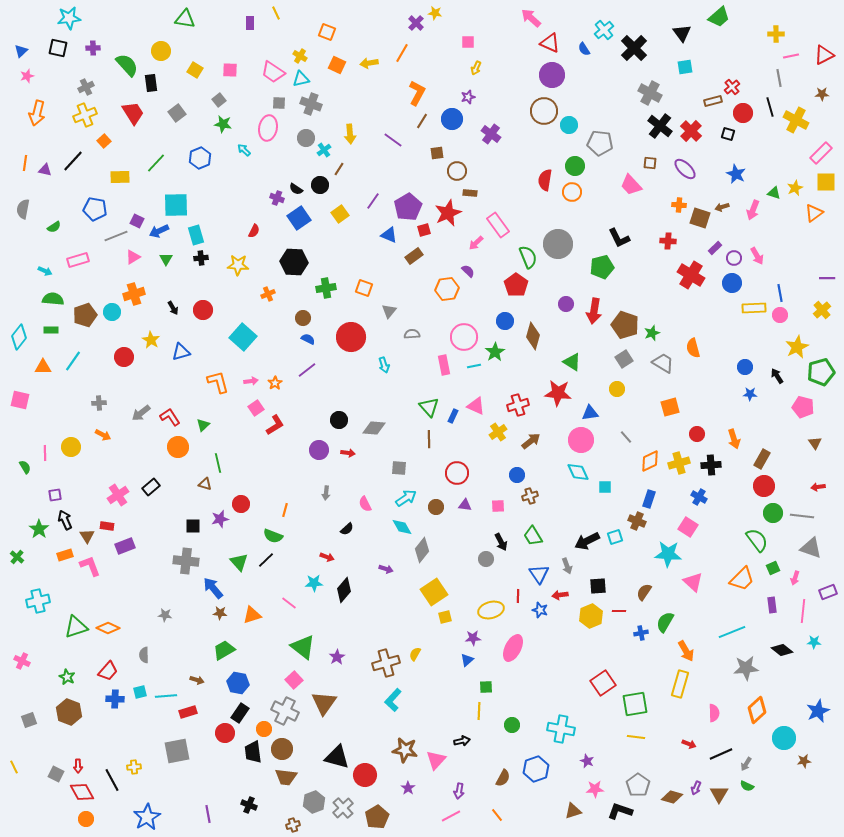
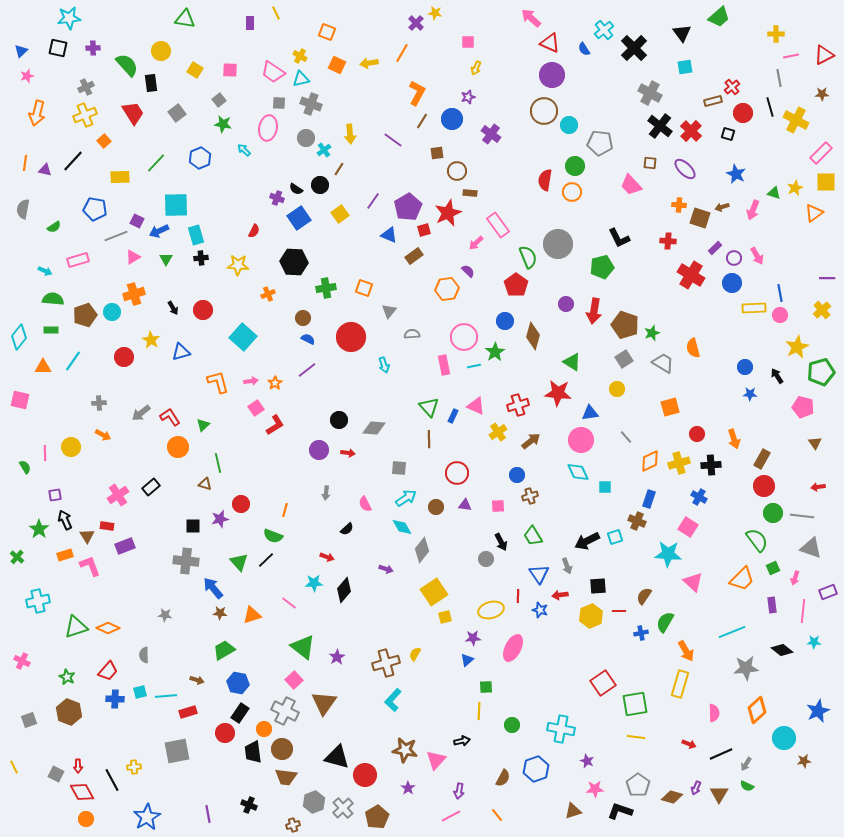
brown semicircle at (644, 592): moved 4 px down
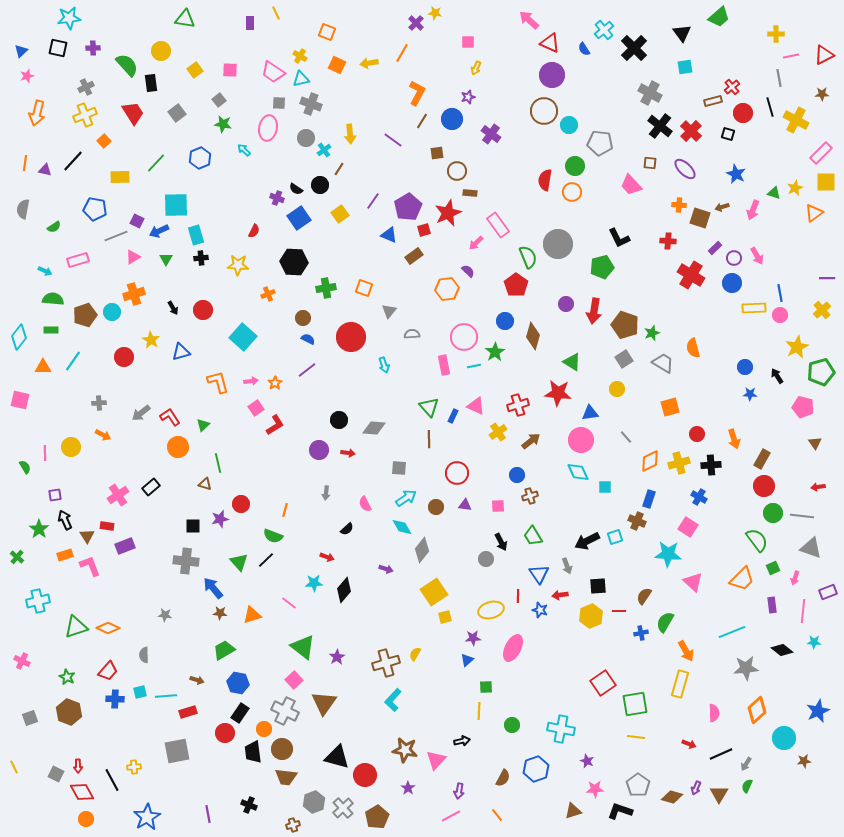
pink arrow at (531, 18): moved 2 px left, 2 px down
yellow square at (195, 70): rotated 21 degrees clockwise
gray square at (29, 720): moved 1 px right, 2 px up
green semicircle at (747, 786): rotated 88 degrees clockwise
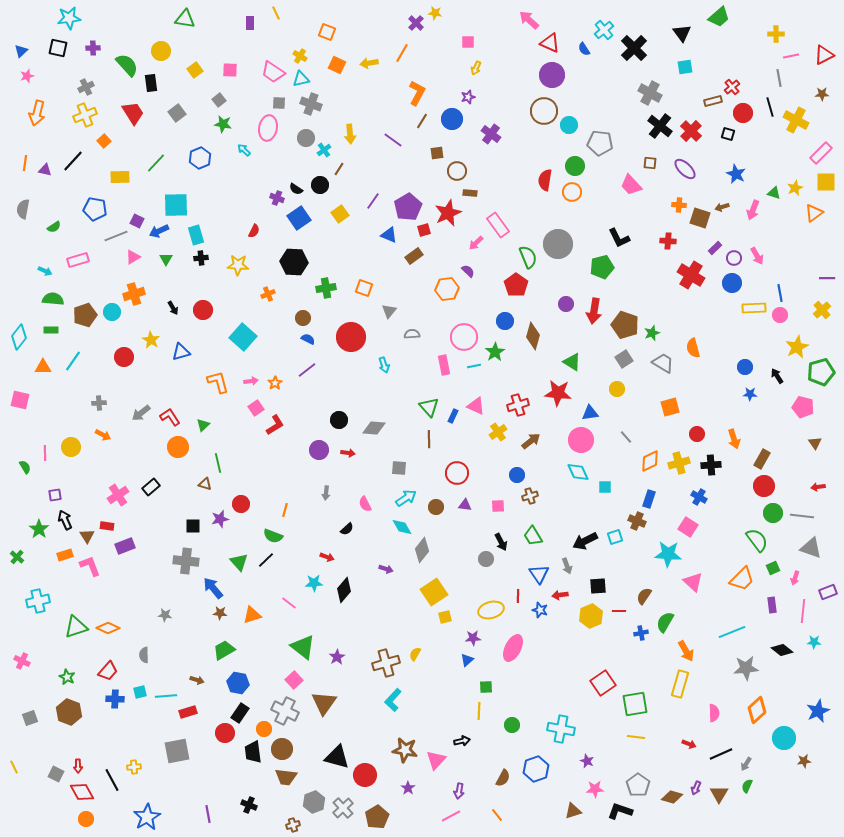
black arrow at (587, 541): moved 2 px left
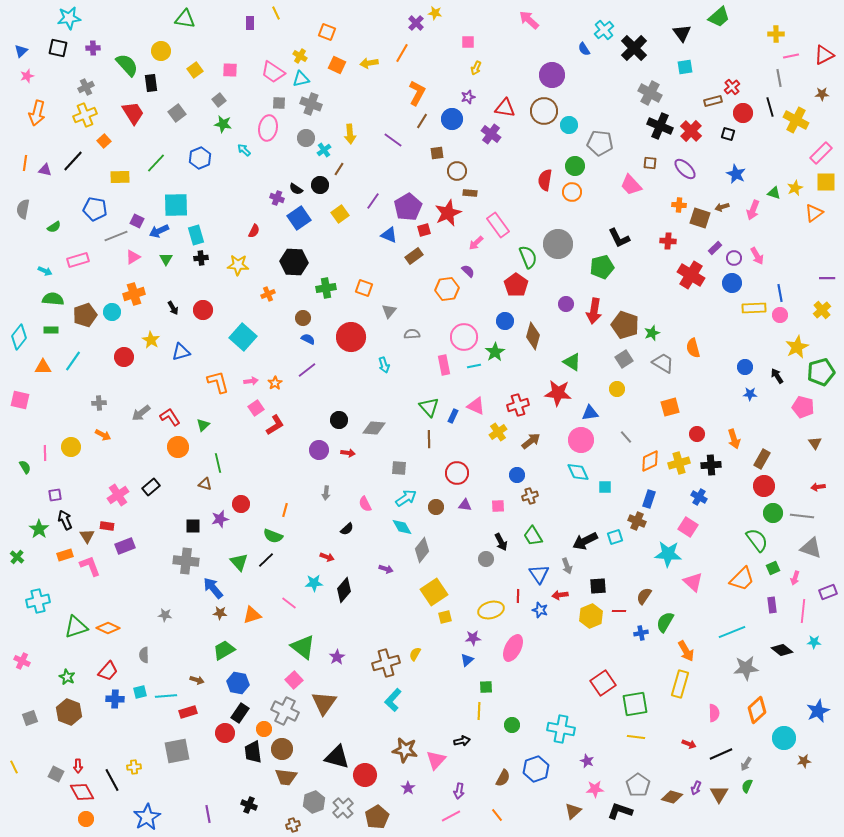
red triangle at (550, 43): moved 45 px left, 65 px down; rotated 15 degrees counterclockwise
black cross at (660, 126): rotated 15 degrees counterclockwise
brown triangle at (573, 811): rotated 24 degrees counterclockwise
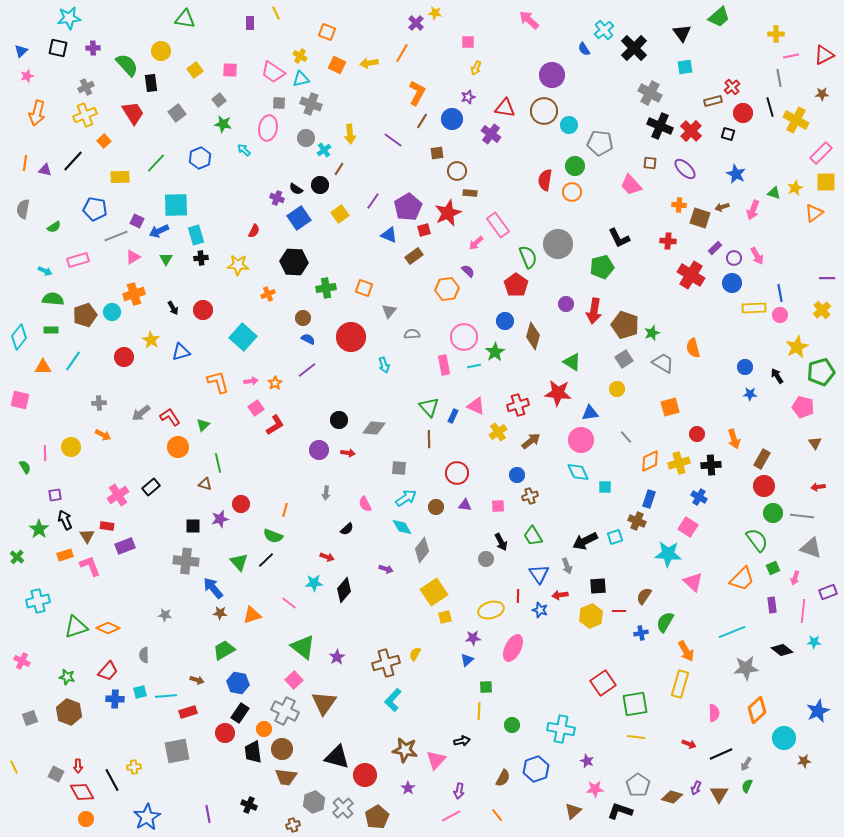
green star at (67, 677): rotated 14 degrees counterclockwise
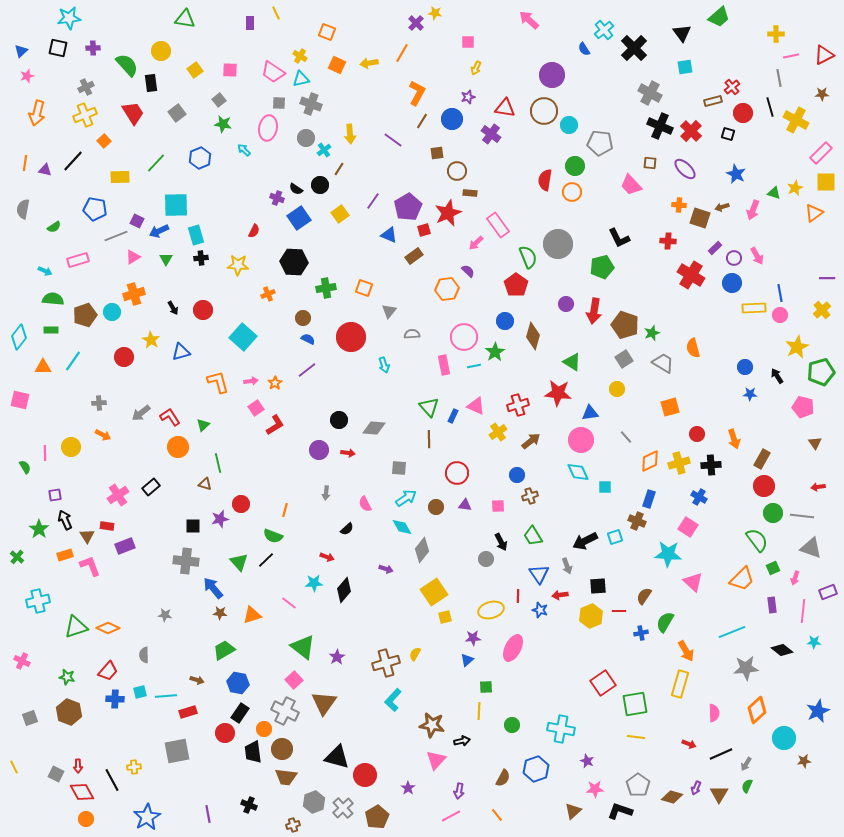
brown star at (405, 750): moved 27 px right, 25 px up
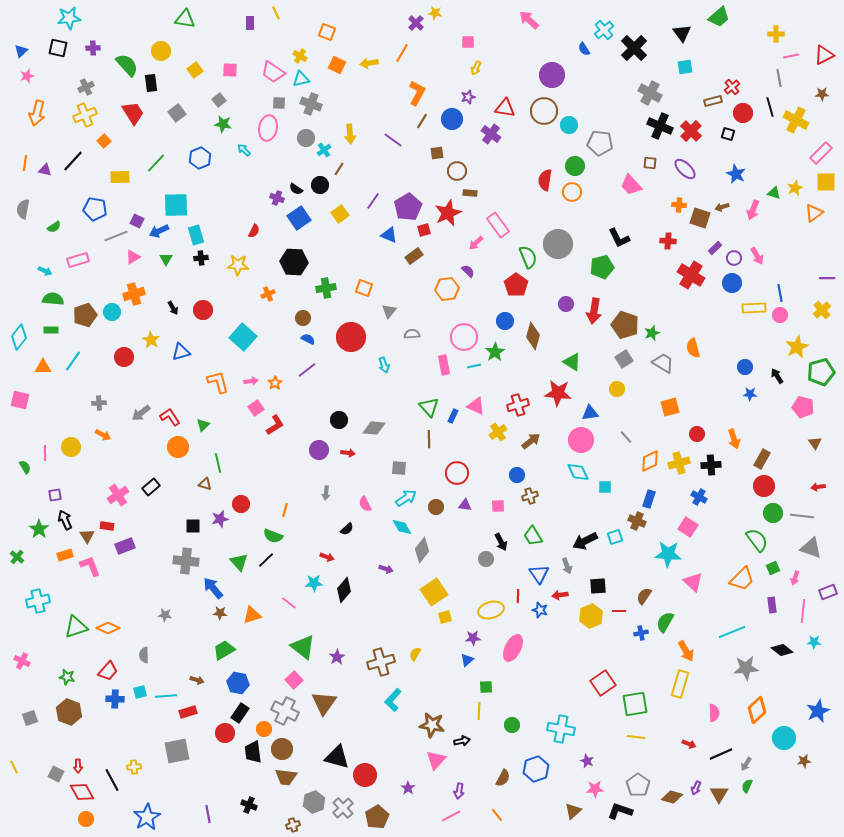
brown cross at (386, 663): moved 5 px left, 1 px up
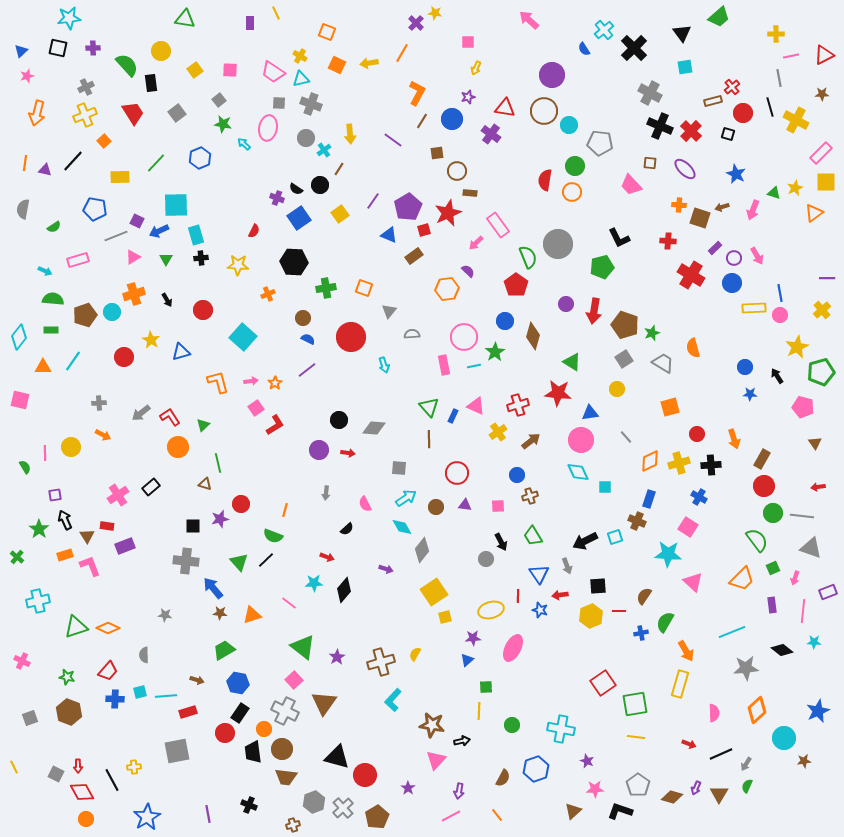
cyan arrow at (244, 150): moved 6 px up
black arrow at (173, 308): moved 6 px left, 8 px up
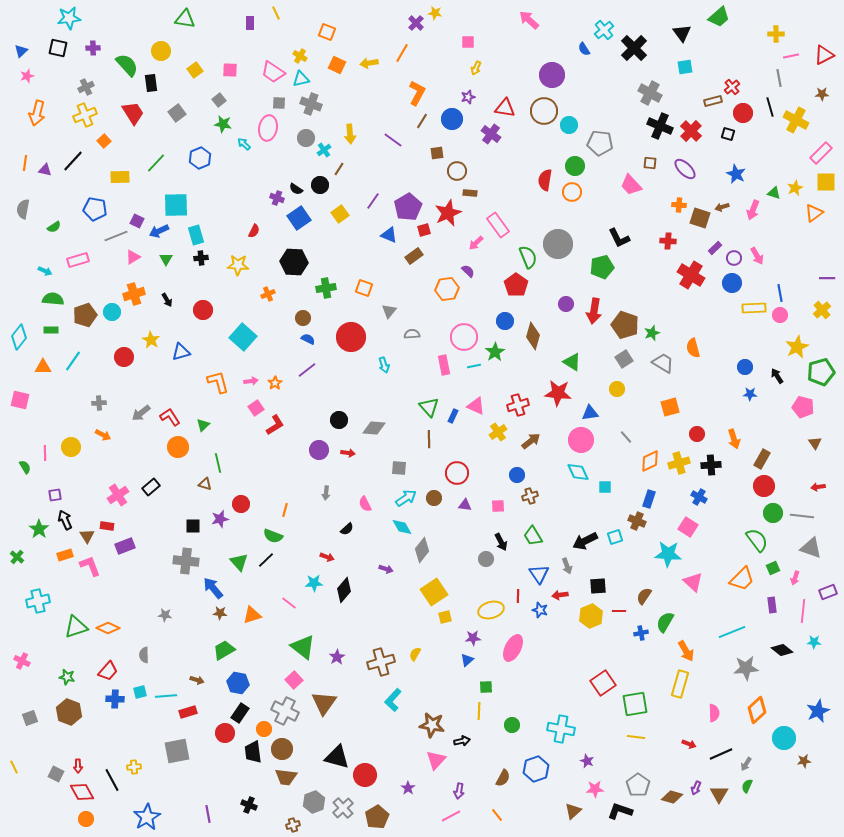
brown circle at (436, 507): moved 2 px left, 9 px up
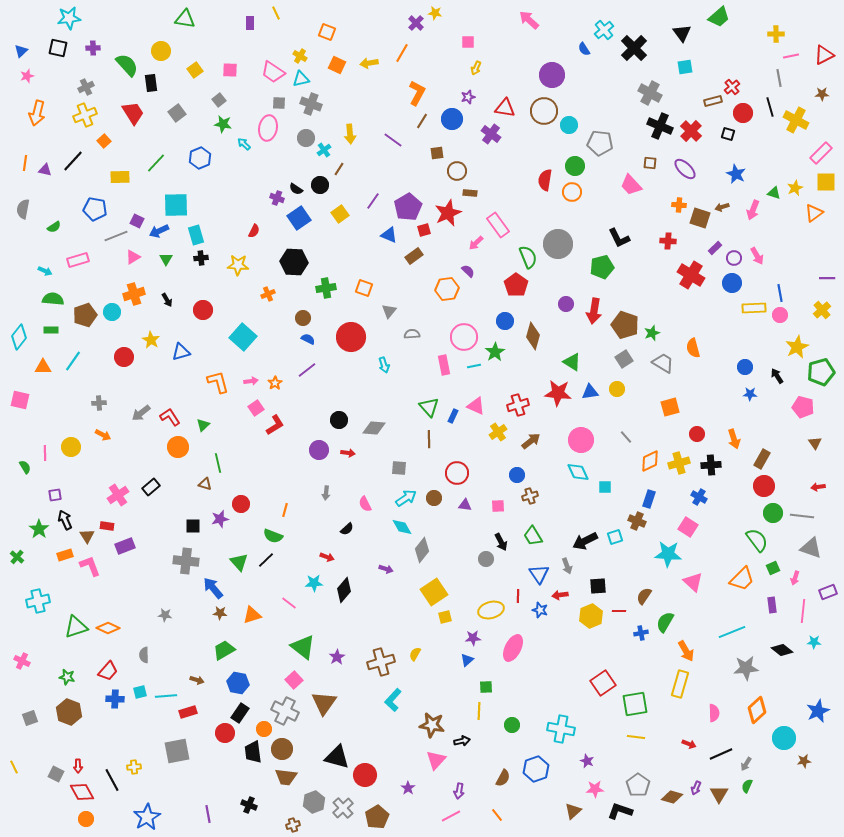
blue triangle at (590, 413): moved 21 px up
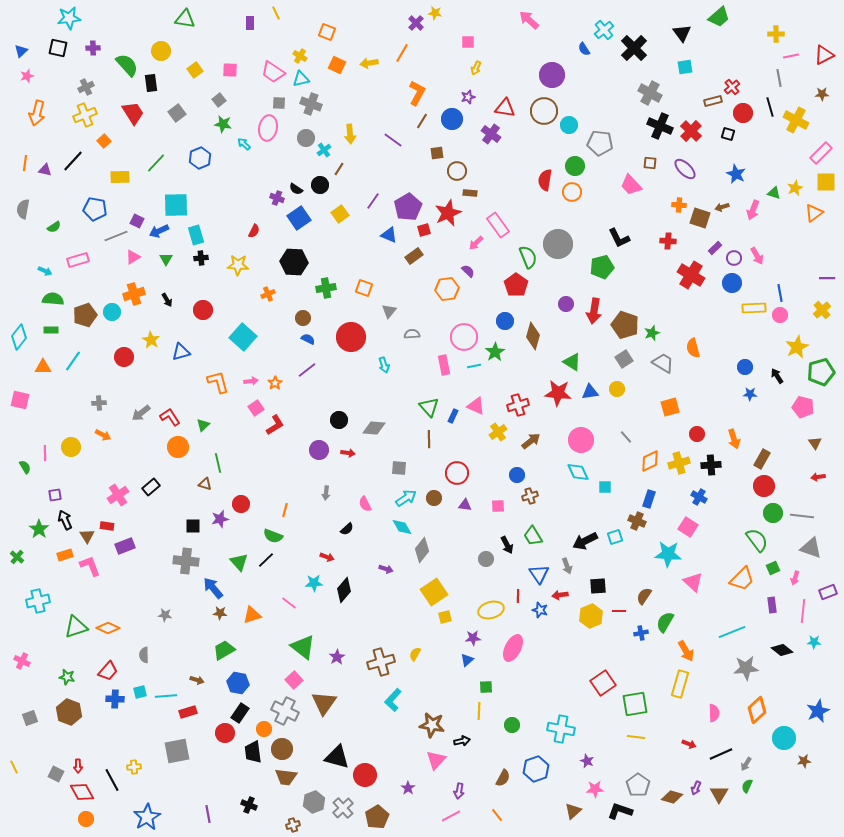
red arrow at (818, 487): moved 10 px up
black arrow at (501, 542): moved 6 px right, 3 px down
